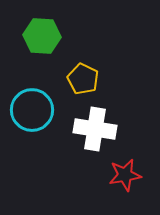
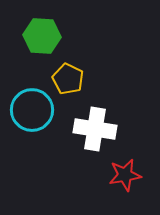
yellow pentagon: moved 15 px left
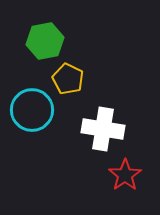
green hexagon: moved 3 px right, 5 px down; rotated 15 degrees counterclockwise
white cross: moved 8 px right
red star: rotated 24 degrees counterclockwise
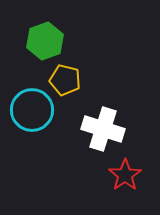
green hexagon: rotated 9 degrees counterclockwise
yellow pentagon: moved 3 px left, 1 px down; rotated 12 degrees counterclockwise
white cross: rotated 9 degrees clockwise
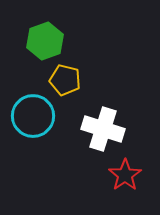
cyan circle: moved 1 px right, 6 px down
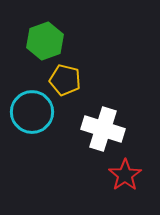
cyan circle: moved 1 px left, 4 px up
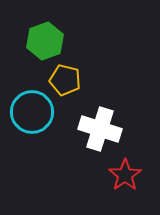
white cross: moved 3 px left
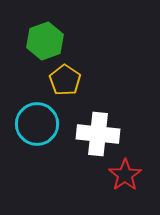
yellow pentagon: rotated 20 degrees clockwise
cyan circle: moved 5 px right, 12 px down
white cross: moved 2 px left, 5 px down; rotated 12 degrees counterclockwise
